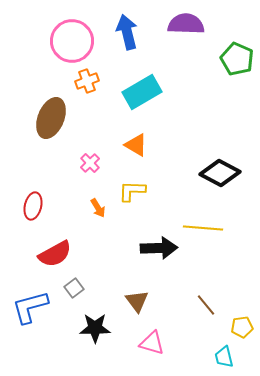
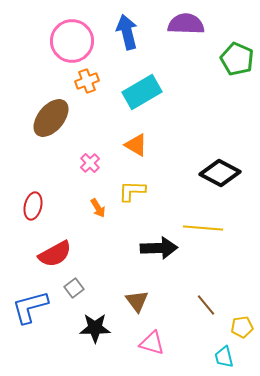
brown ellipse: rotated 18 degrees clockwise
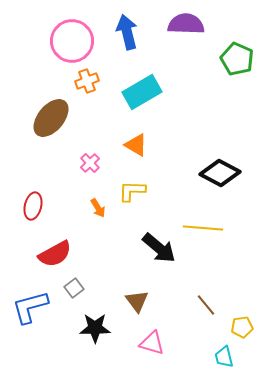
black arrow: rotated 42 degrees clockwise
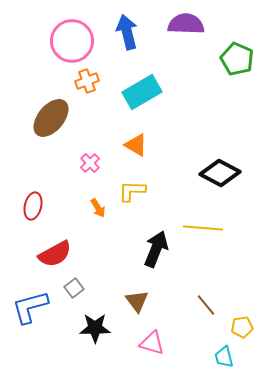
black arrow: moved 3 px left, 1 px down; rotated 108 degrees counterclockwise
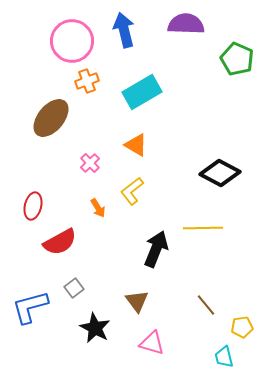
blue arrow: moved 3 px left, 2 px up
yellow L-shape: rotated 40 degrees counterclockwise
yellow line: rotated 6 degrees counterclockwise
red semicircle: moved 5 px right, 12 px up
black star: rotated 28 degrees clockwise
